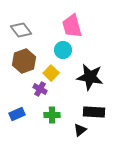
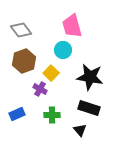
black rectangle: moved 5 px left, 4 px up; rotated 15 degrees clockwise
black triangle: rotated 32 degrees counterclockwise
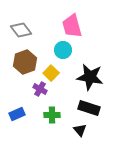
brown hexagon: moved 1 px right, 1 px down
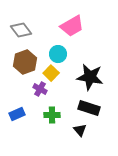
pink trapezoid: rotated 105 degrees counterclockwise
cyan circle: moved 5 px left, 4 px down
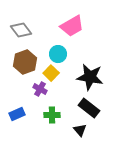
black rectangle: rotated 20 degrees clockwise
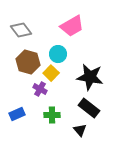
brown hexagon: moved 3 px right; rotated 25 degrees counterclockwise
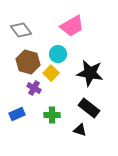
black star: moved 4 px up
purple cross: moved 6 px left, 1 px up
black triangle: rotated 32 degrees counterclockwise
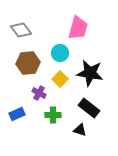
pink trapezoid: moved 6 px right, 2 px down; rotated 45 degrees counterclockwise
cyan circle: moved 2 px right, 1 px up
brown hexagon: moved 1 px down; rotated 20 degrees counterclockwise
yellow square: moved 9 px right, 6 px down
purple cross: moved 5 px right, 5 px down
green cross: moved 1 px right
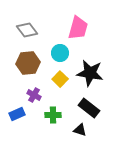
gray diamond: moved 6 px right
purple cross: moved 5 px left, 2 px down
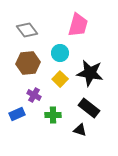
pink trapezoid: moved 3 px up
